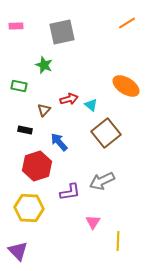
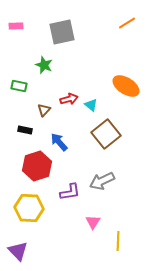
brown square: moved 1 px down
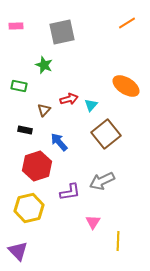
cyan triangle: rotated 32 degrees clockwise
yellow hexagon: rotated 16 degrees counterclockwise
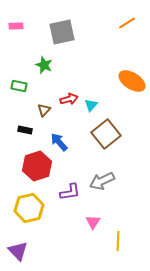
orange ellipse: moved 6 px right, 5 px up
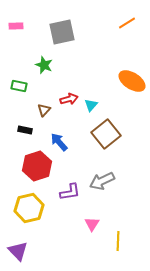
pink triangle: moved 1 px left, 2 px down
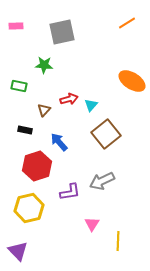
green star: rotated 18 degrees counterclockwise
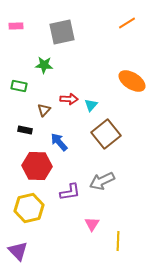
red arrow: rotated 18 degrees clockwise
red hexagon: rotated 20 degrees clockwise
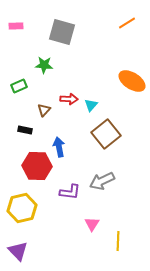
gray square: rotated 28 degrees clockwise
green rectangle: rotated 35 degrees counterclockwise
blue arrow: moved 5 px down; rotated 30 degrees clockwise
purple L-shape: rotated 15 degrees clockwise
yellow hexagon: moved 7 px left
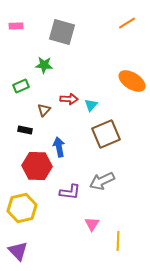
green rectangle: moved 2 px right
brown square: rotated 16 degrees clockwise
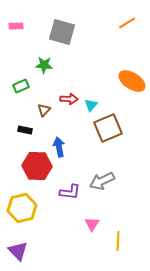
brown square: moved 2 px right, 6 px up
